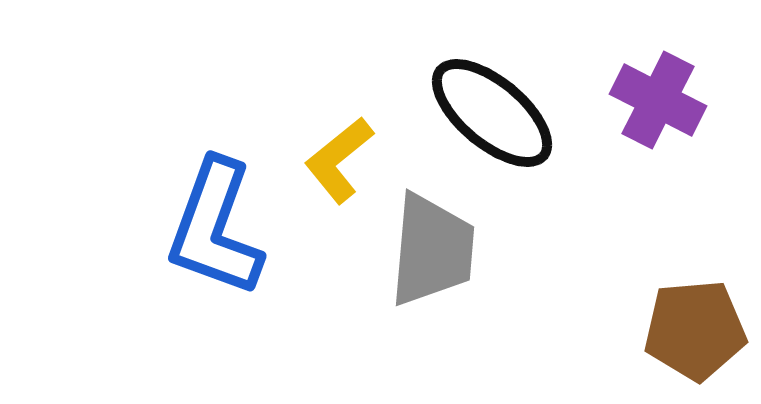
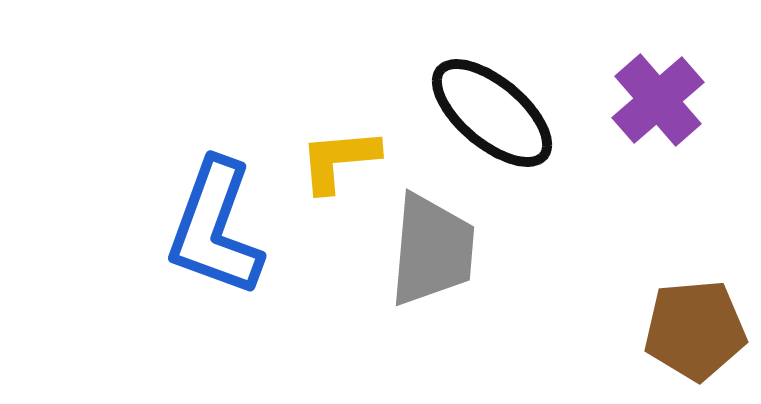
purple cross: rotated 22 degrees clockwise
yellow L-shape: rotated 34 degrees clockwise
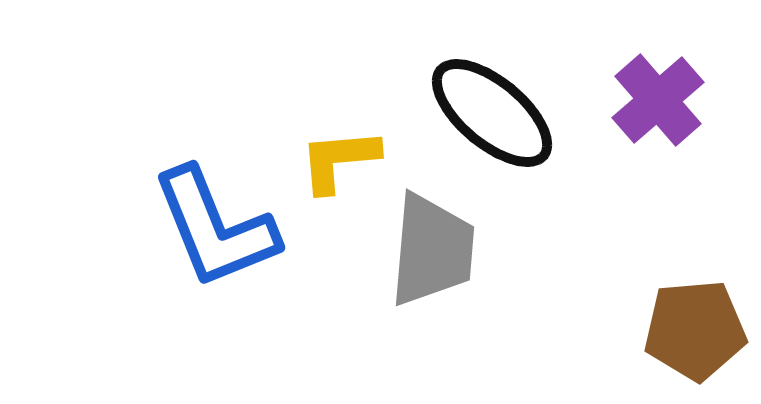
blue L-shape: rotated 42 degrees counterclockwise
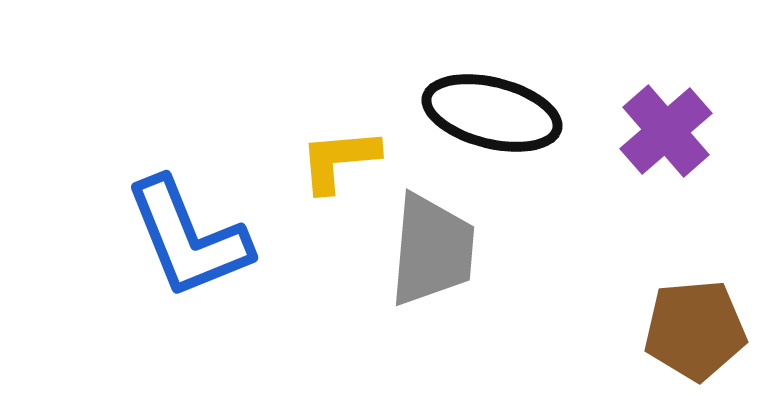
purple cross: moved 8 px right, 31 px down
black ellipse: rotated 26 degrees counterclockwise
blue L-shape: moved 27 px left, 10 px down
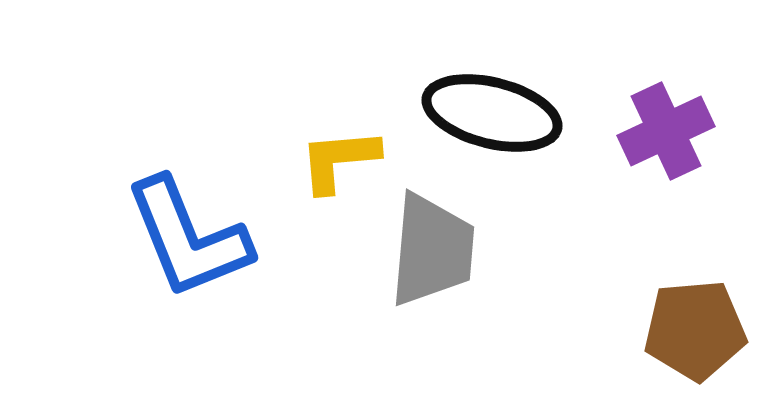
purple cross: rotated 16 degrees clockwise
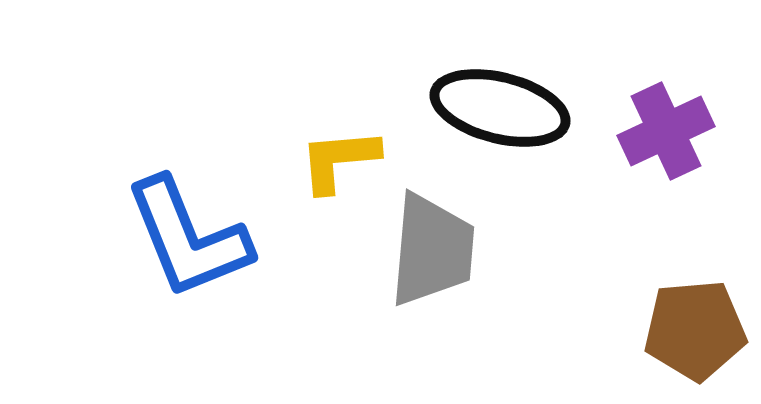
black ellipse: moved 8 px right, 5 px up
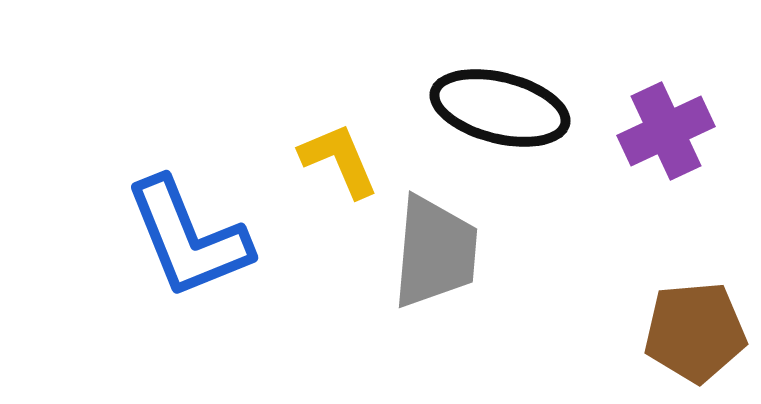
yellow L-shape: rotated 72 degrees clockwise
gray trapezoid: moved 3 px right, 2 px down
brown pentagon: moved 2 px down
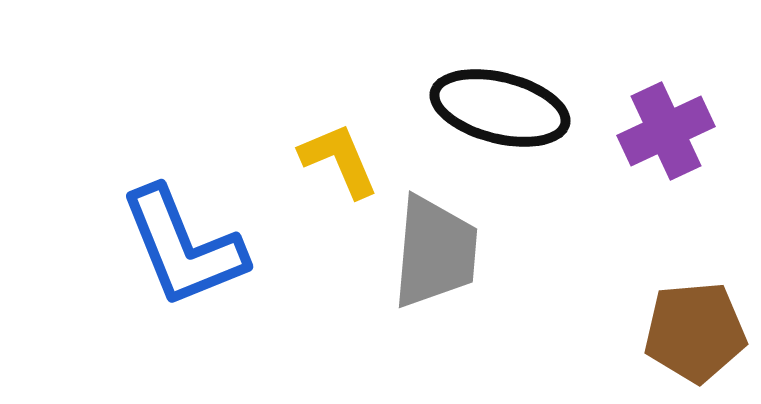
blue L-shape: moved 5 px left, 9 px down
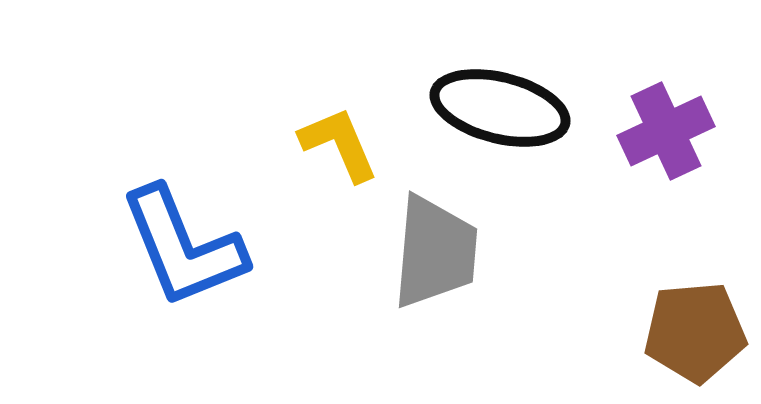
yellow L-shape: moved 16 px up
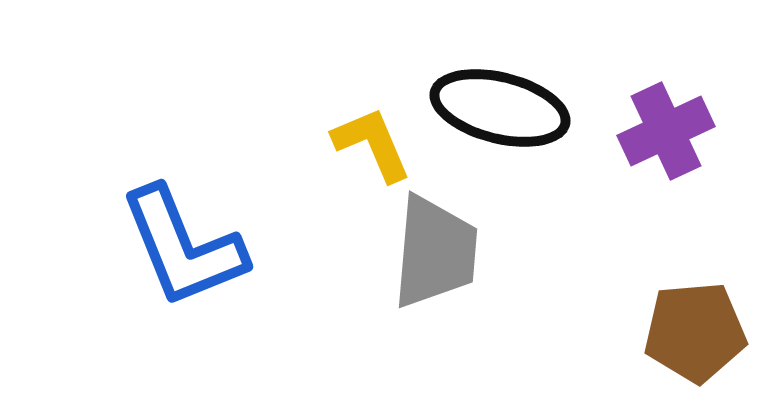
yellow L-shape: moved 33 px right
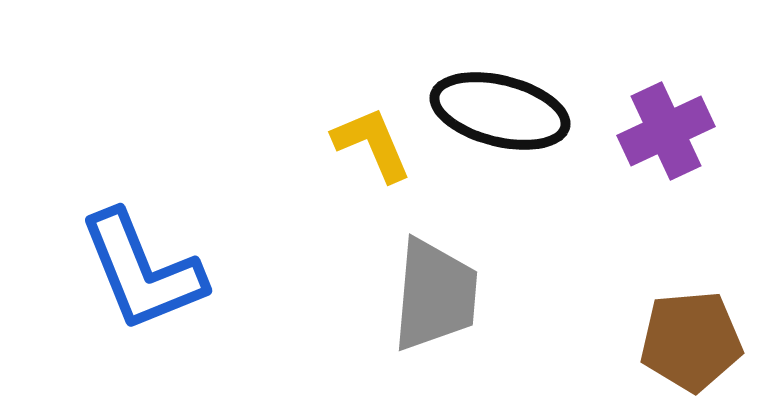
black ellipse: moved 3 px down
blue L-shape: moved 41 px left, 24 px down
gray trapezoid: moved 43 px down
brown pentagon: moved 4 px left, 9 px down
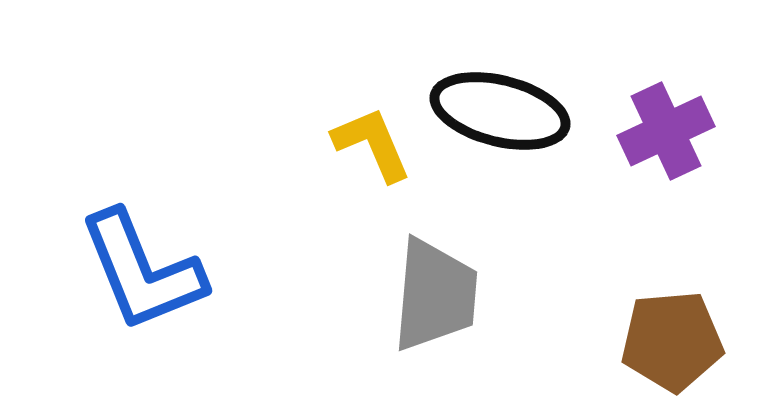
brown pentagon: moved 19 px left
